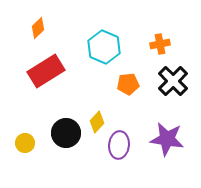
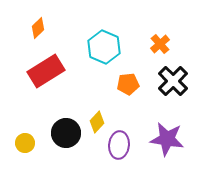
orange cross: rotated 30 degrees counterclockwise
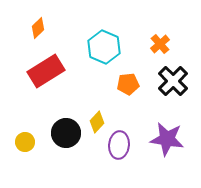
yellow circle: moved 1 px up
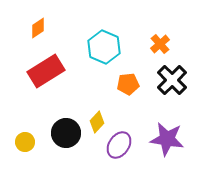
orange diamond: rotated 10 degrees clockwise
black cross: moved 1 px left, 1 px up
purple ellipse: rotated 28 degrees clockwise
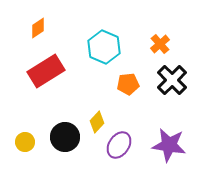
black circle: moved 1 px left, 4 px down
purple star: moved 2 px right, 6 px down
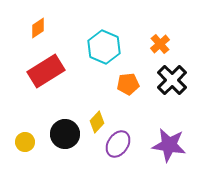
black circle: moved 3 px up
purple ellipse: moved 1 px left, 1 px up
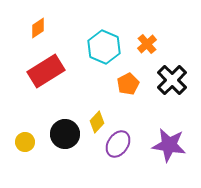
orange cross: moved 13 px left
orange pentagon: rotated 20 degrees counterclockwise
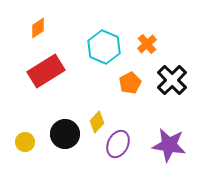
orange pentagon: moved 2 px right, 1 px up
purple ellipse: rotated 8 degrees counterclockwise
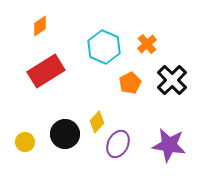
orange diamond: moved 2 px right, 2 px up
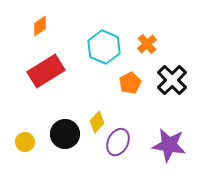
purple ellipse: moved 2 px up
